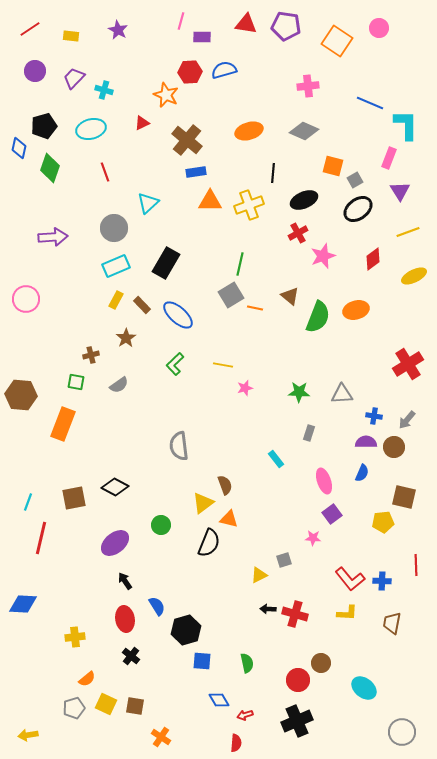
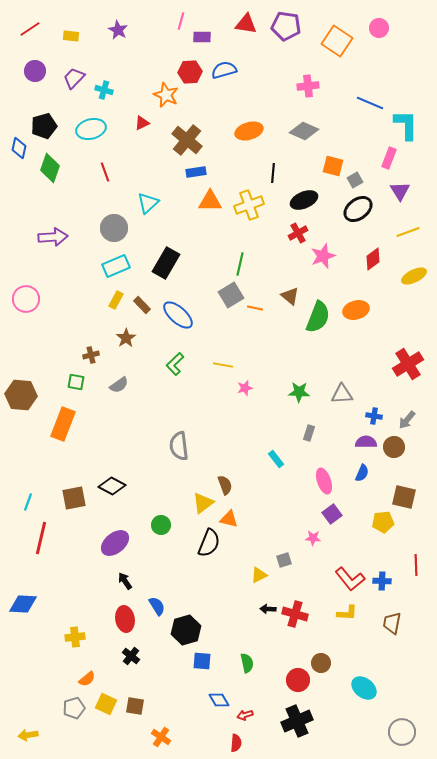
black diamond at (115, 487): moved 3 px left, 1 px up
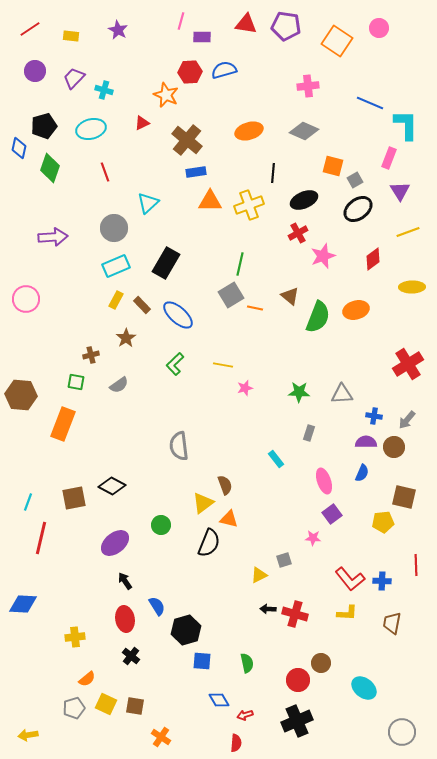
yellow ellipse at (414, 276): moved 2 px left, 11 px down; rotated 25 degrees clockwise
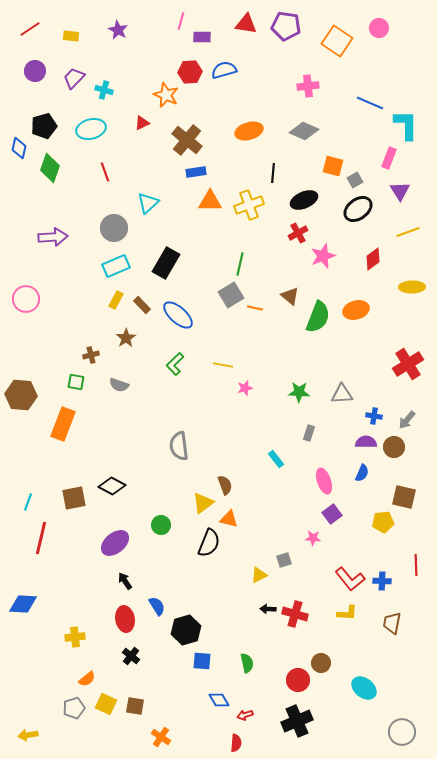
gray semicircle at (119, 385): rotated 54 degrees clockwise
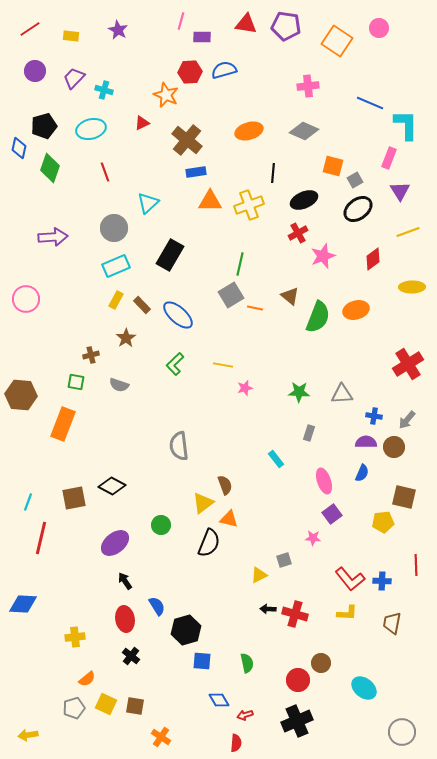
black rectangle at (166, 263): moved 4 px right, 8 px up
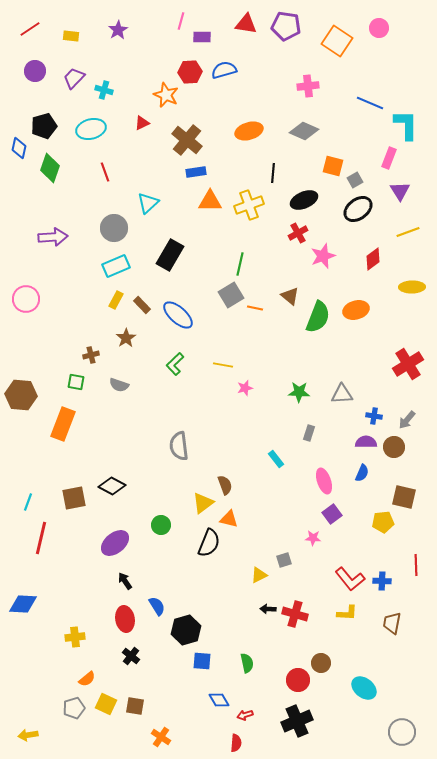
purple star at (118, 30): rotated 12 degrees clockwise
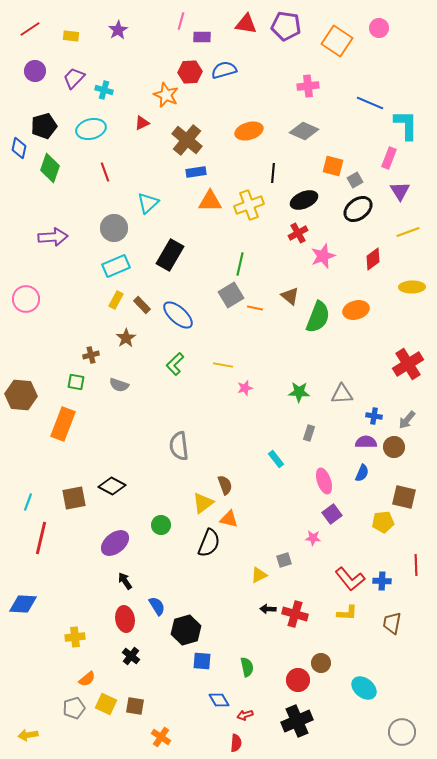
green semicircle at (247, 663): moved 4 px down
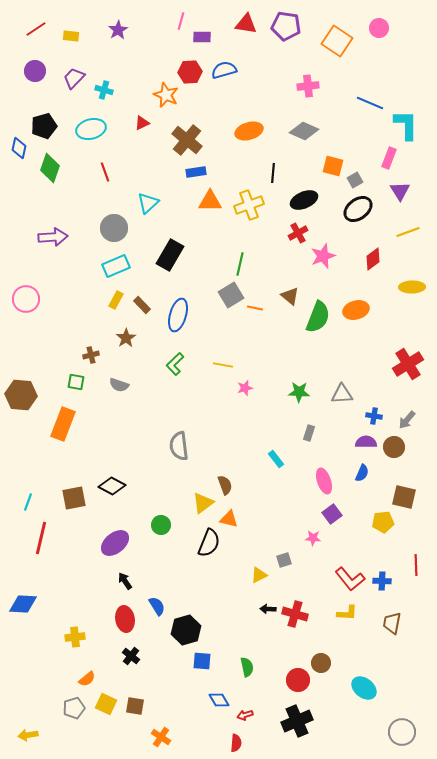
red line at (30, 29): moved 6 px right
blue ellipse at (178, 315): rotated 64 degrees clockwise
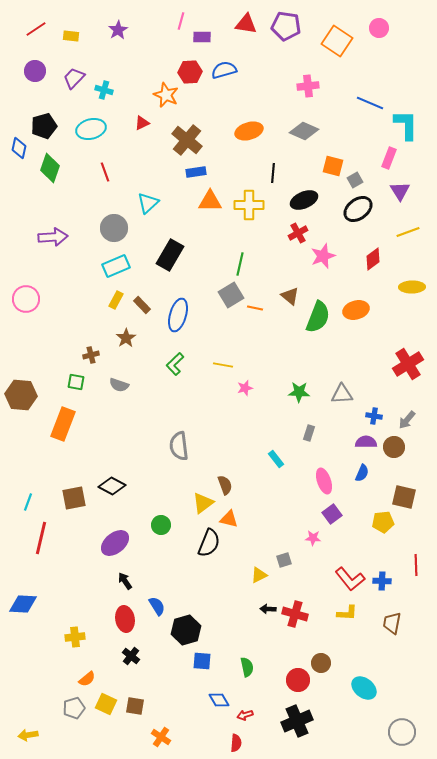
yellow cross at (249, 205): rotated 20 degrees clockwise
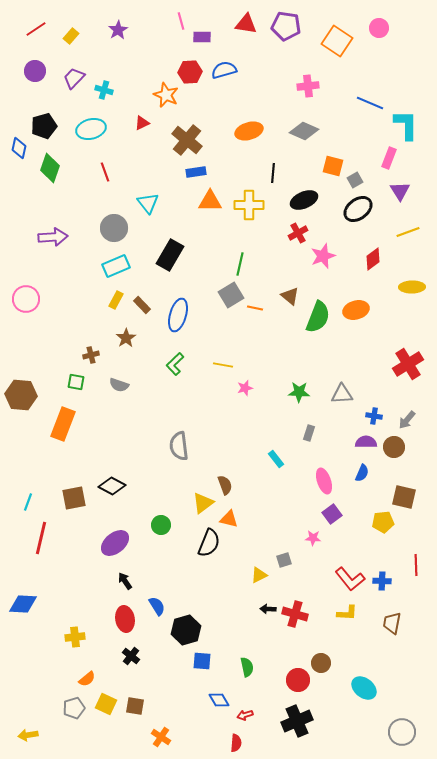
pink line at (181, 21): rotated 30 degrees counterclockwise
yellow rectangle at (71, 36): rotated 56 degrees counterclockwise
cyan triangle at (148, 203): rotated 25 degrees counterclockwise
